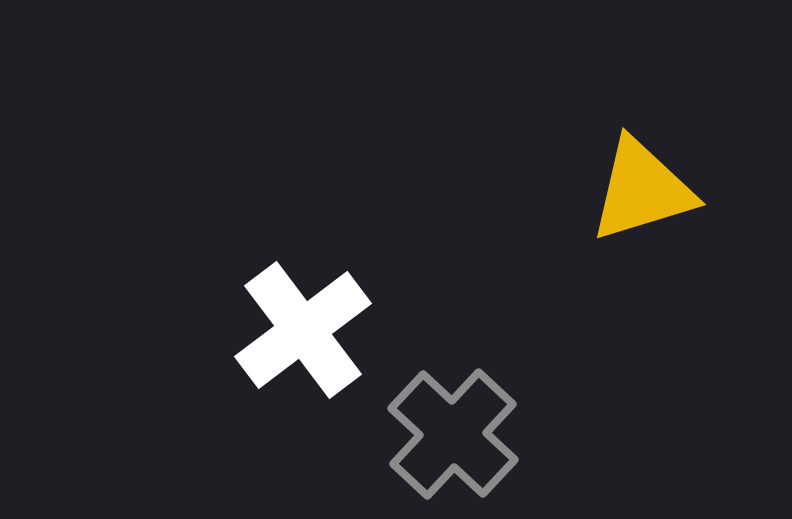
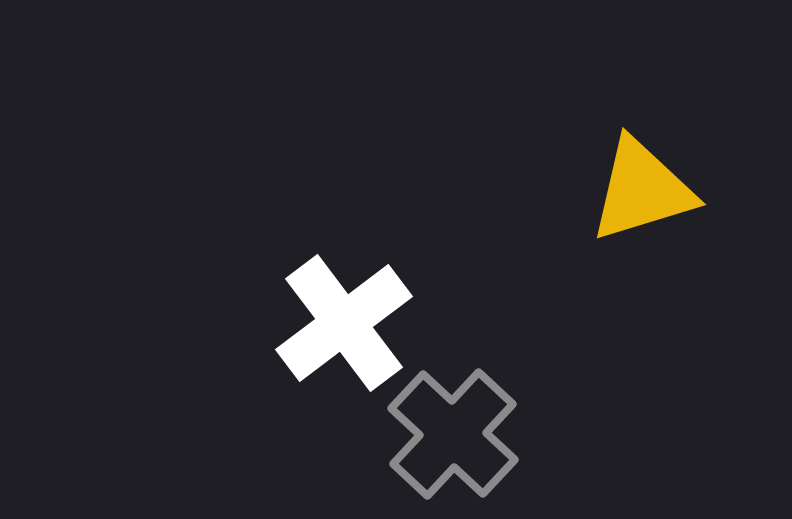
white cross: moved 41 px right, 7 px up
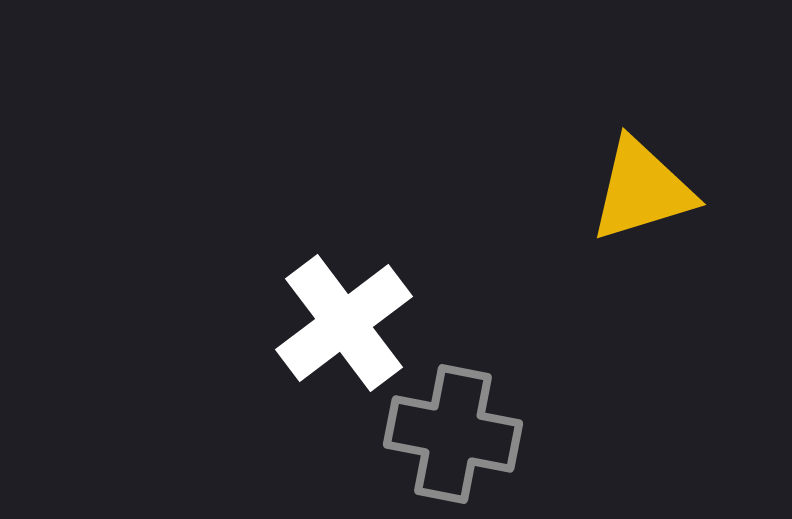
gray cross: rotated 32 degrees counterclockwise
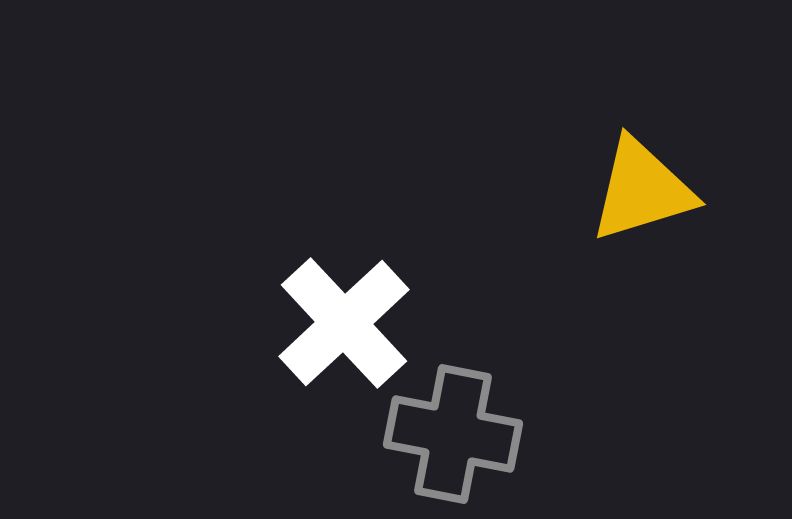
white cross: rotated 6 degrees counterclockwise
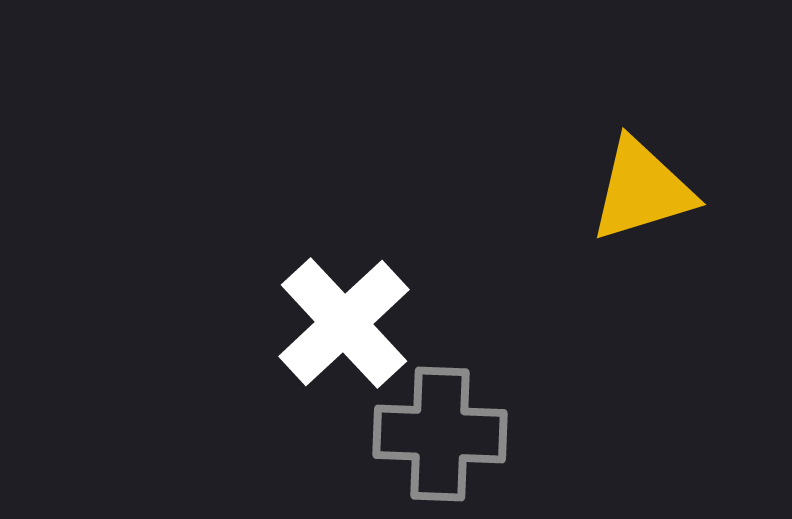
gray cross: moved 13 px left; rotated 9 degrees counterclockwise
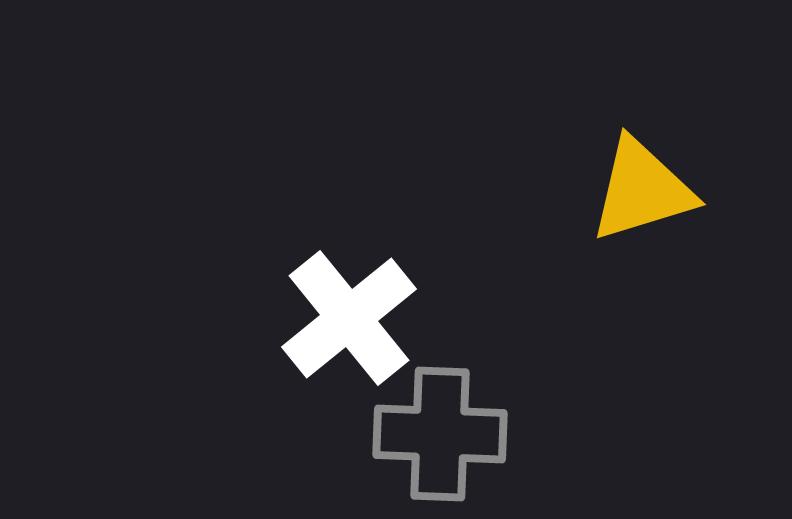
white cross: moved 5 px right, 5 px up; rotated 4 degrees clockwise
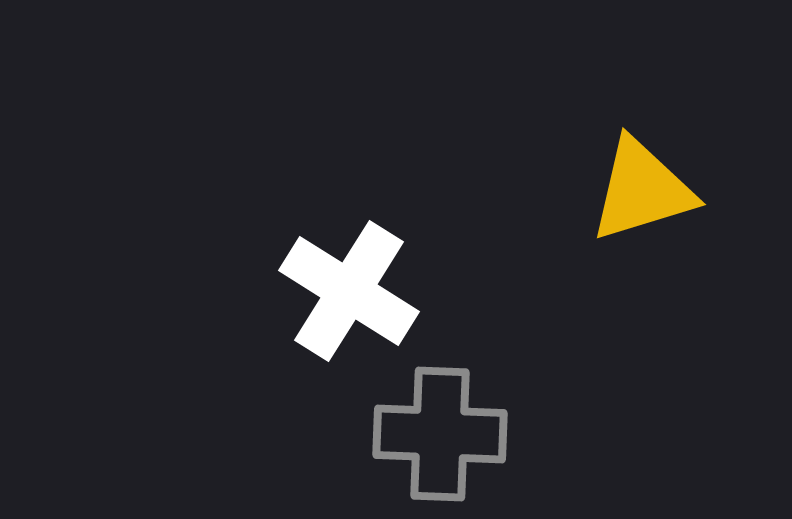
white cross: moved 27 px up; rotated 19 degrees counterclockwise
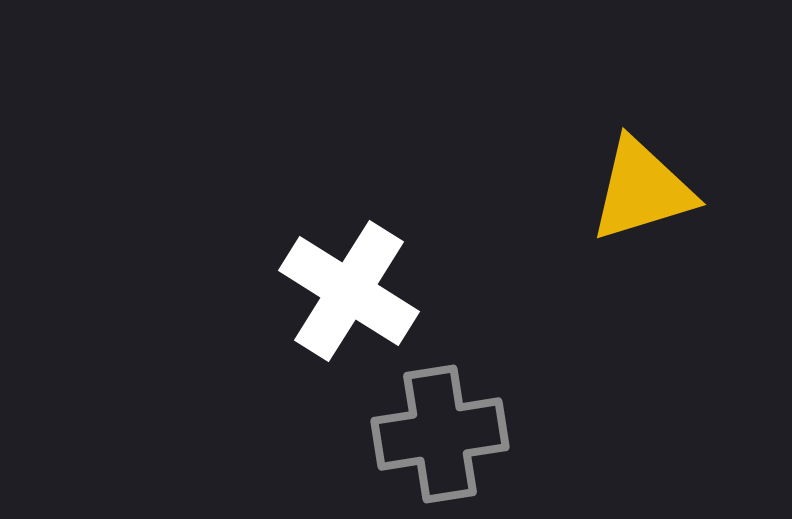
gray cross: rotated 11 degrees counterclockwise
